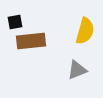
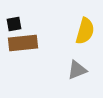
black square: moved 1 px left, 2 px down
brown rectangle: moved 8 px left, 2 px down
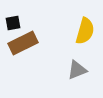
black square: moved 1 px left, 1 px up
brown rectangle: rotated 20 degrees counterclockwise
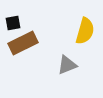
gray triangle: moved 10 px left, 5 px up
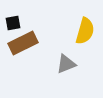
gray triangle: moved 1 px left, 1 px up
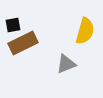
black square: moved 2 px down
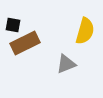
black square: rotated 21 degrees clockwise
brown rectangle: moved 2 px right
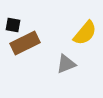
yellow semicircle: moved 2 px down; rotated 24 degrees clockwise
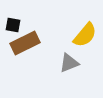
yellow semicircle: moved 2 px down
gray triangle: moved 3 px right, 1 px up
